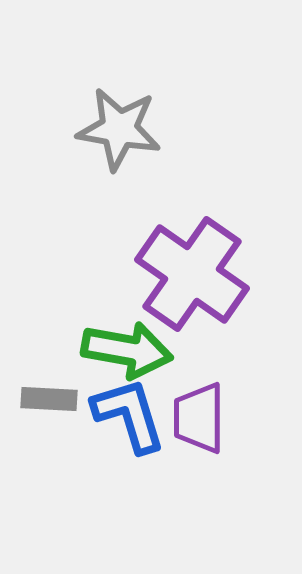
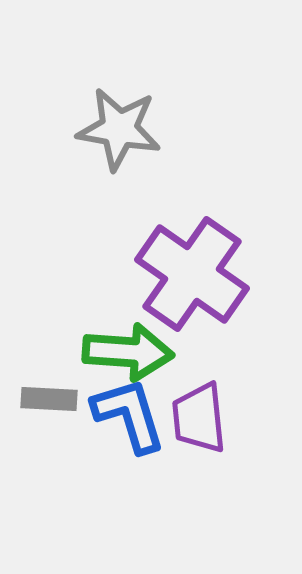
green arrow: moved 1 px right, 2 px down; rotated 6 degrees counterclockwise
purple trapezoid: rotated 6 degrees counterclockwise
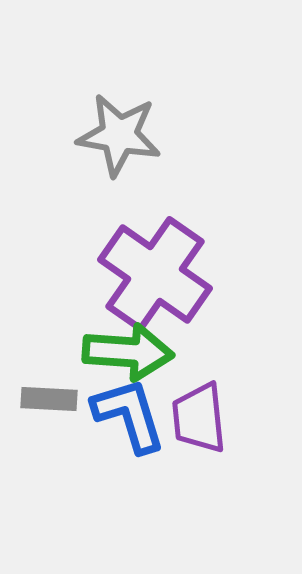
gray star: moved 6 px down
purple cross: moved 37 px left
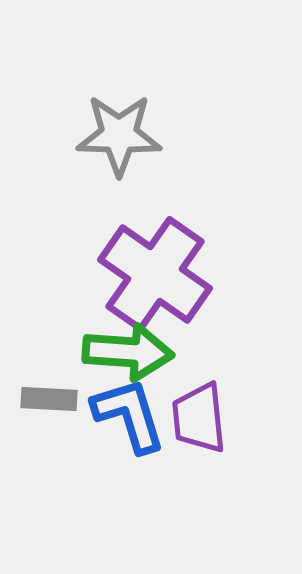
gray star: rotated 8 degrees counterclockwise
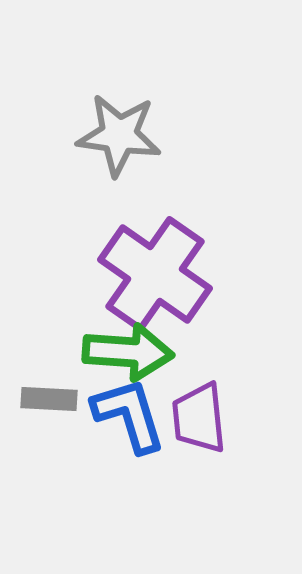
gray star: rotated 6 degrees clockwise
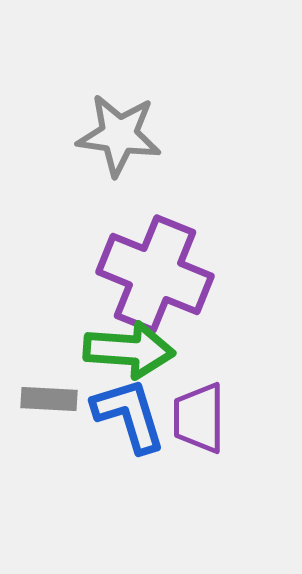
purple cross: rotated 13 degrees counterclockwise
green arrow: moved 1 px right, 2 px up
purple trapezoid: rotated 6 degrees clockwise
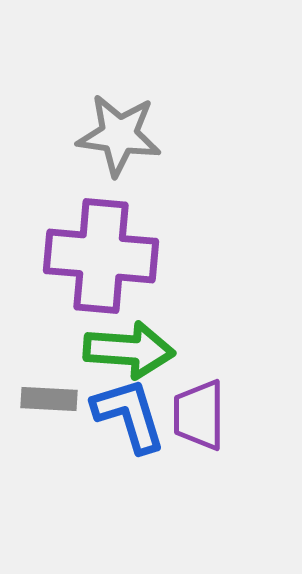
purple cross: moved 54 px left, 18 px up; rotated 17 degrees counterclockwise
purple trapezoid: moved 3 px up
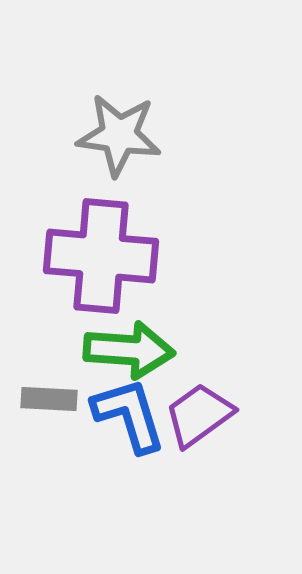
purple trapezoid: rotated 54 degrees clockwise
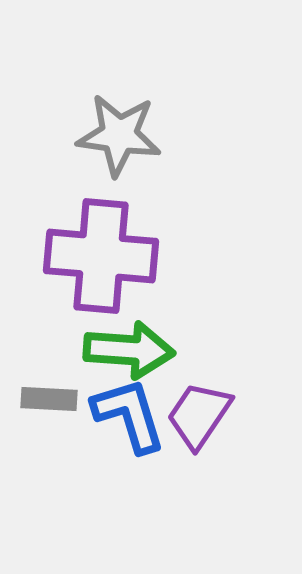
purple trapezoid: rotated 20 degrees counterclockwise
